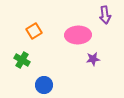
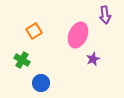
pink ellipse: rotated 65 degrees counterclockwise
purple star: rotated 16 degrees counterclockwise
blue circle: moved 3 px left, 2 px up
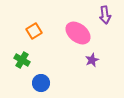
pink ellipse: moved 2 px up; rotated 75 degrees counterclockwise
purple star: moved 1 px left, 1 px down
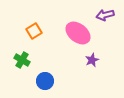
purple arrow: rotated 84 degrees clockwise
blue circle: moved 4 px right, 2 px up
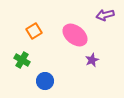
pink ellipse: moved 3 px left, 2 px down
